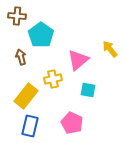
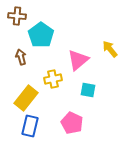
yellow rectangle: moved 2 px down
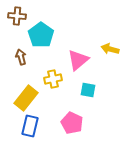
yellow arrow: rotated 36 degrees counterclockwise
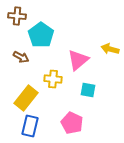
brown arrow: rotated 133 degrees clockwise
yellow cross: rotated 18 degrees clockwise
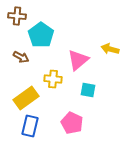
yellow rectangle: rotated 15 degrees clockwise
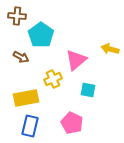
pink triangle: moved 2 px left
yellow cross: rotated 30 degrees counterclockwise
yellow rectangle: rotated 25 degrees clockwise
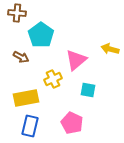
brown cross: moved 3 px up
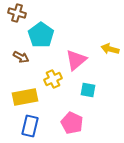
brown cross: rotated 12 degrees clockwise
yellow rectangle: moved 1 px left, 1 px up
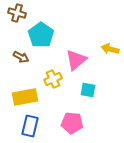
pink pentagon: rotated 20 degrees counterclockwise
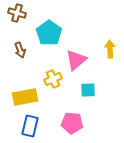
cyan pentagon: moved 8 px right, 2 px up
yellow arrow: rotated 72 degrees clockwise
brown arrow: moved 1 px left, 7 px up; rotated 42 degrees clockwise
cyan square: rotated 14 degrees counterclockwise
